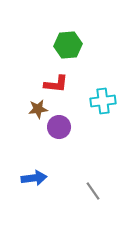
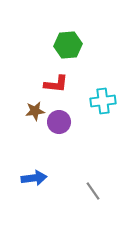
brown star: moved 3 px left, 2 px down
purple circle: moved 5 px up
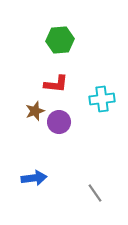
green hexagon: moved 8 px left, 5 px up
cyan cross: moved 1 px left, 2 px up
brown star: rotated 12 degrees counterclockwise
gray line: moved 2 px right, 2 px down
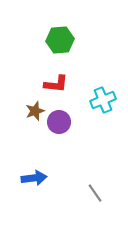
cyan cross: moved 1 px right, 1 px down; rotated 15 degrees counterclockwise
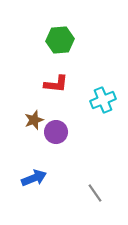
brown star: moved 1 px left, 9 px down
purple circle: moved 3 px left, 10 px down
blue arrow: rotated 15 degrees counterclockwise
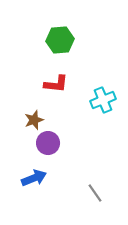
purple circle: moved 8 px left, 11 px down
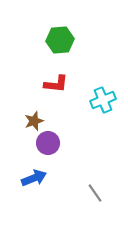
brown star: moved 1 px down
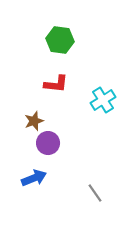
green hexagon: rotated 12 degrees clockwise
cyan cross: rotated 10 degrees counterclockwise
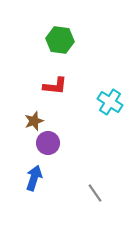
red L-shape: moved 1 px left, 2 px down
cyan cross: moved 7 px right, 2 px down; rotated 25 degrees counterclockwise
blue arrow: rotated 50 degrees counterclockwise
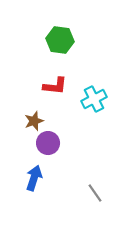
cyan cross: moved 16 px left, 3 px up; rotated 30 degrees clockwise
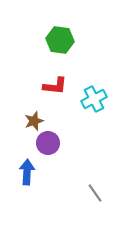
blue arrow: moved 7 px left, 6 px up; rotated 15 degrees counterclockwise
